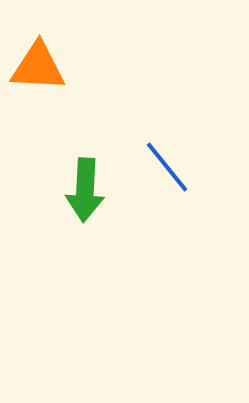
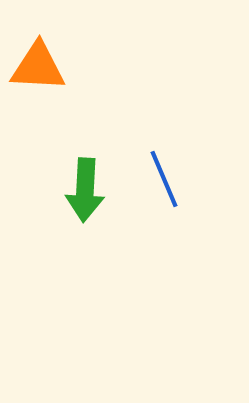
blue line: moved 3 px left, 12 px down; rotated 16 degrees clockwise
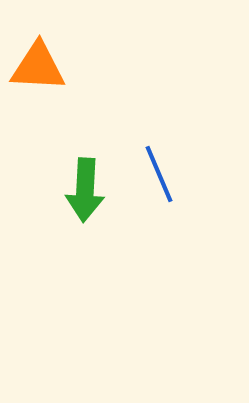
blue line: moved 5 px left, 5 px up
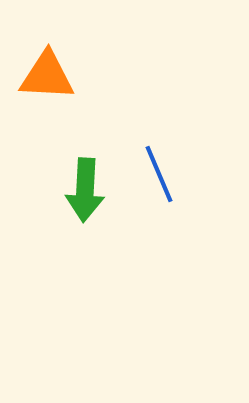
orange triangle: moved 9 px right, 9 px down
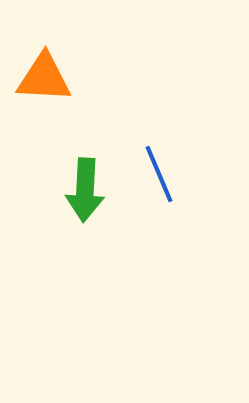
orange triangle: moved 3 px left, 2 px down
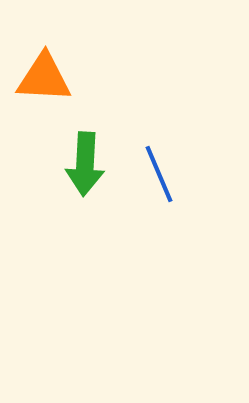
green arrow: moved 26 px up
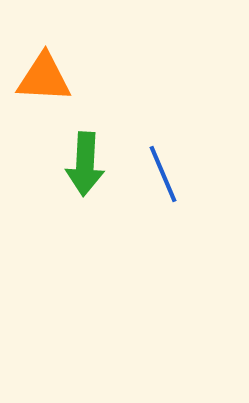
blue line: moved 4 px right
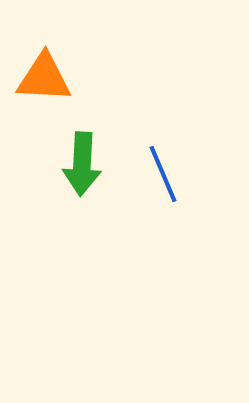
green arrow: moved 3 px left
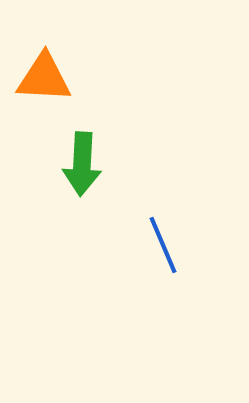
blue line: moved 71 px down
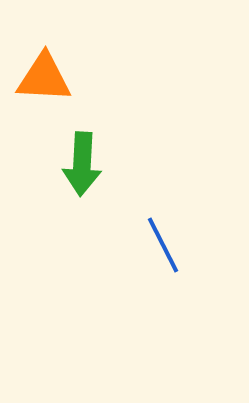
blue line: rotated 4 degrees counterclockwise
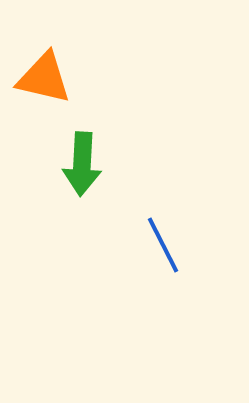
orange triangle: rotated 10 degrees clockwise
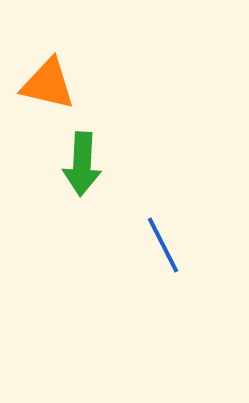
orange triangle: moved 4 px right, 6 px down
